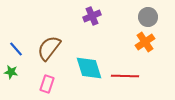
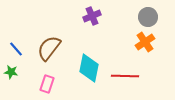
cyan diamond: rotated 28 degrees clockwise
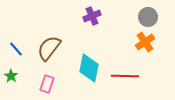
green star: moved 4 px down; rotated 24 degrees clockwise
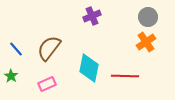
orange cross: moved 1 px right
pink rectangle: rotated 48 degrees clockwise
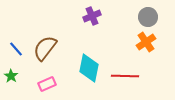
brown semicircle: moved 4 px left
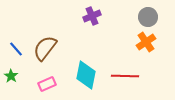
cyan diamond: moved 3 px left, 7 px down
